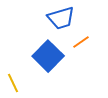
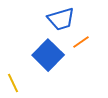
blue trapezoid: moved 1 px down
blue square: moved 1 px up
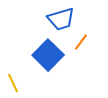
orange line: rotated 18 degrees counterclockwise
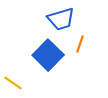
orange line: moved 1 px left, 2 px down; rotated 18 degrees counterclockwise
yellow line: rotated 30 degrees counterclockwise
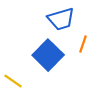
orange line: moved 3 px right
yellow line: moved 2 px up
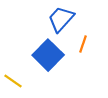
blue trapezoid: rotated 148 degrees clockwise
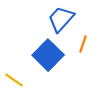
yellow line: moved 1 px right, 1 px up
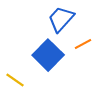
orange line: rotated 42 degrees clockwise
yellow line: moved 1 px right
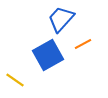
blue square: rotated 16 degrees clockwise
